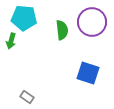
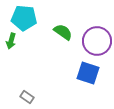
purple circle: moved 5 px right, 19 px down
green semicircle: moved 1 px right, 2 px down; rotated 48 degrees counterclockwise
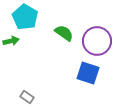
cyan pentagon: moved 1 px right, 1 px up; rotated 25 degrees clockwise
green semicircle: moved 1 px right, 1 px down
green arrow: rotated 119 degrees counterclockwise
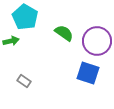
gray rectangle: moved 3 px left, 16 px up
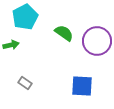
cyan pentagon: rotated 15 degrees clockwise
green arrow: moved 4 px down
blue square: moved 6 px left, 13 px down; rotated 15 degrees counterclockwise
gray rectangle: moved 1 px right, 2 px down
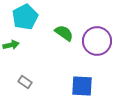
gray rectangle: moved 1 px up
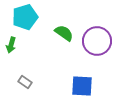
cyan pentagon: rotated 10 degrees clockwise
green arrow: rotated 119 degrees clockwise
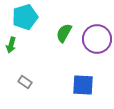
green semicircle: rotated 96 degrees counterclockwise
purple circle: moved 2 px up
blue square: moved 1 px right, 1 px up
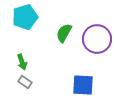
green arrow: moved 11 px right, 17 px down; rotated 35 degrees counterclockwise
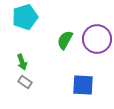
green semicircle: moved 1 px right, 7 px down
